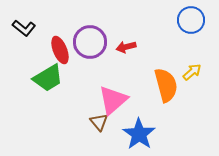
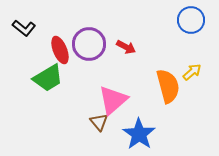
purple circle: moved 1 px left, 2 px down
red arrow: rotated 138 degrees counterclockwise
orange semicircle: moved 2 px right, 1 px down
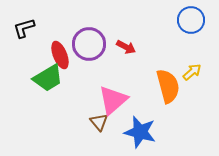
black L-shape: rotated 125 degrees clockwise
red ellipse: moved 5 px down
blue star: moved 1 px right, 2 px up; rotated 20 degrees counterclockwise
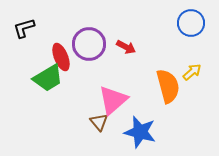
blue circle: moved 3 px down
red ellipse: moved 1 px right, 2 px down
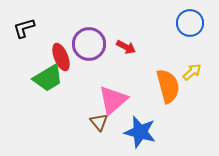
blue circle: moved 1 px left
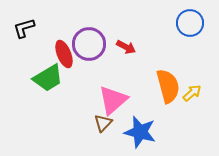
red ellipse: moved 3 px right, 3 px up
yellow arrow: moved 21 px down
brown triangle: moved 4 px right, 1 px down; rotated 24 degrees clockwise
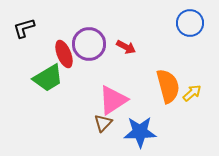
pink triangle: rotated 8 degrees clockwise
blue star: rotated 16 degrees counterclockwise
